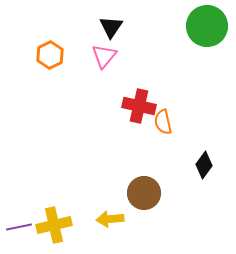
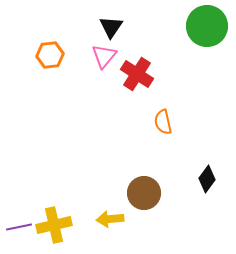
orange hexagon: rotated 20 degrees clockwise
red cross: moved 2 px left, 32 px up; rotated 20 degrees clockwise
black diamond: moved 3 px right, 14 px down
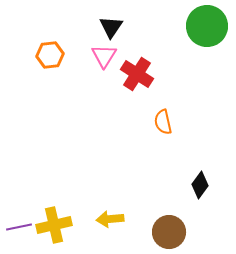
pink triangle: rotated 8 degrees counterclockwise
black diamond: moved 7 px left, 6 px down
brown circle: moved 25 px right, 39 px down
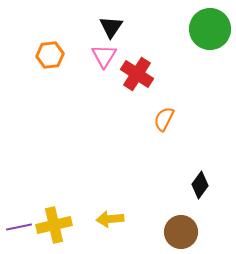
green circle: moved 3 px right, 3 px down
orange semicircle: moved 1 px right, 3 px up; rotated 40 degrees clockwise
brown circle: moved 12 px right
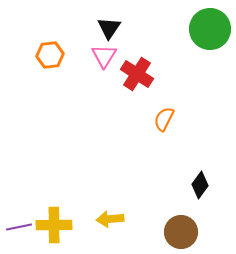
black triangle: moved 2 px left, 1 px down
yellow cross: rotated 12 degrees clockwise
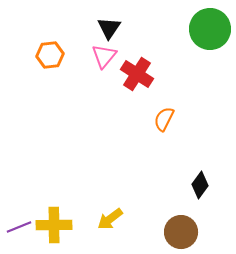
pink triangle: rotated 8 degrees clockwise
yellow arrow: rotated 32 degrees counterclockwise
purple line: rotated 10 degrees counterclockwise
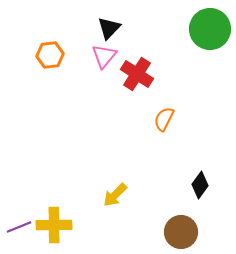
black triangle: rotated 10 degrees clockwise
yellow arrow: moved 5 px right, 24 px up; rotated 8 degrees counterclockwise
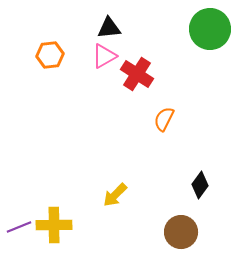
black triangle: rotated 40 degrees clockwise
pink triangle: rotated 20 degrees clockwise
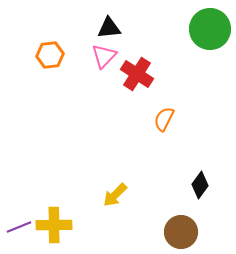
pink triangle: rotated 16 degrees counterclockwise
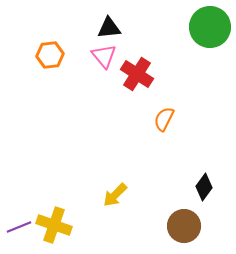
green circle: moved 2 px up
pink triangle: rotated 24 degrees counterclockwise
black diamond: moved 4 px right, 2 px down
yellow cross: rotated 20 degrees clockwise
brown circle: moved 3 px right, 6 px up
